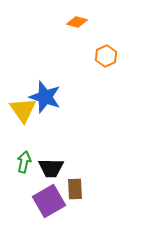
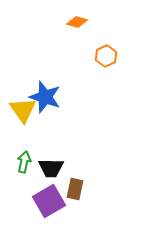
brown rectangle: rotated 15 degrees clockwise
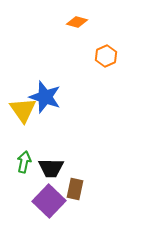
purple square: rotated 16 degrees counterclockwise
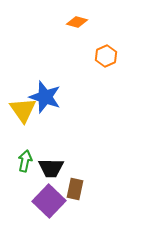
green arrow: moved 1 px right, 1 px up
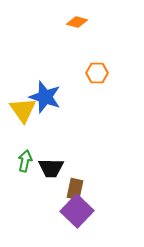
orange hexagon: moved 9 px left, 17 px down; rotated 25 degrees clockwise
purple square: moved 28 px right, 10 px down
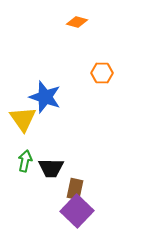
orange hexagon: moved 5 px right
yellow triangle: moved 9 px down
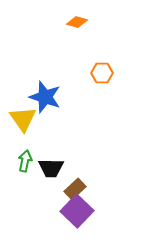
brown rectangle: rotated 35 degrees clockwise
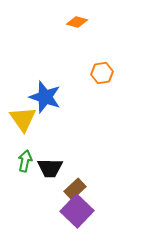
orange hexagon: rotated 10 degrees counterclockwise
black trapezoid: moved 1 px left
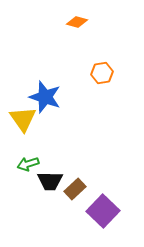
green arrow: moved 3 px right, 3 px down; rotated 120 degrees counterclockwise
black trapezoid: moved 13 px down
purple square: moved 26 px right
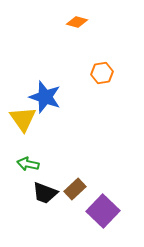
green arrow: rotated 30 degrees clockwise
black trapezoid: moved 5 px left, 12 px down; rotated 20 degrees clockwise
